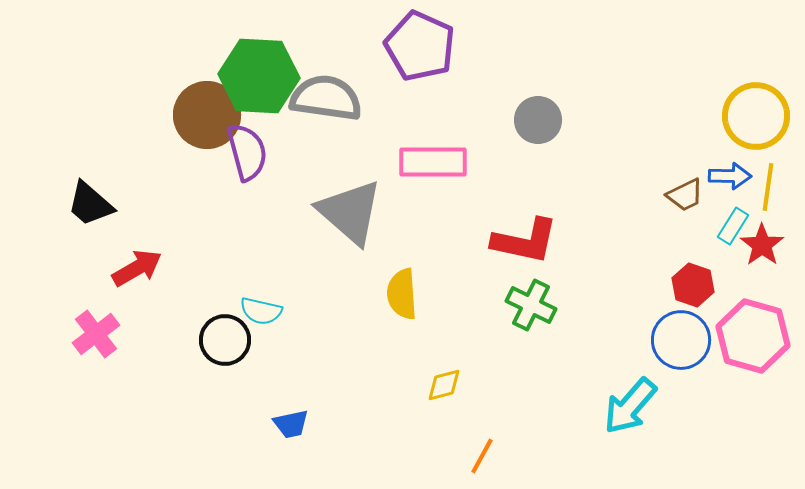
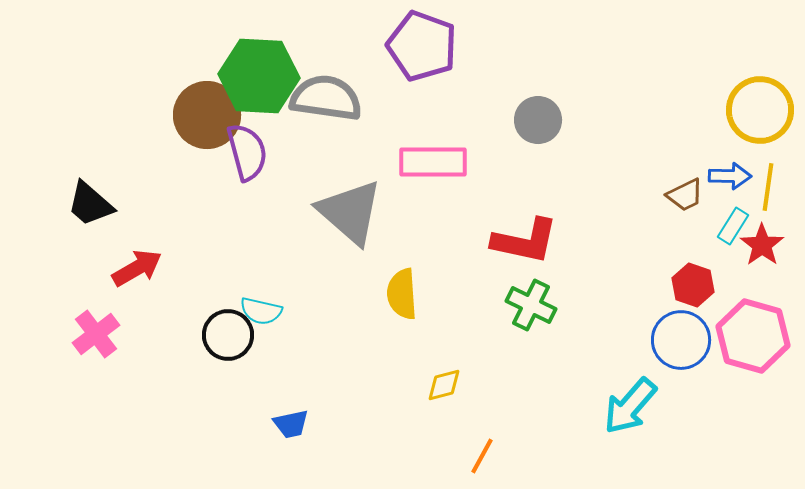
purple pentagon: moved 2 px right; rotated 4 degrees counterclockwise
yellow circle: moved 4 px right, 6 px up
black circle: moved 3 px right, 5 px up
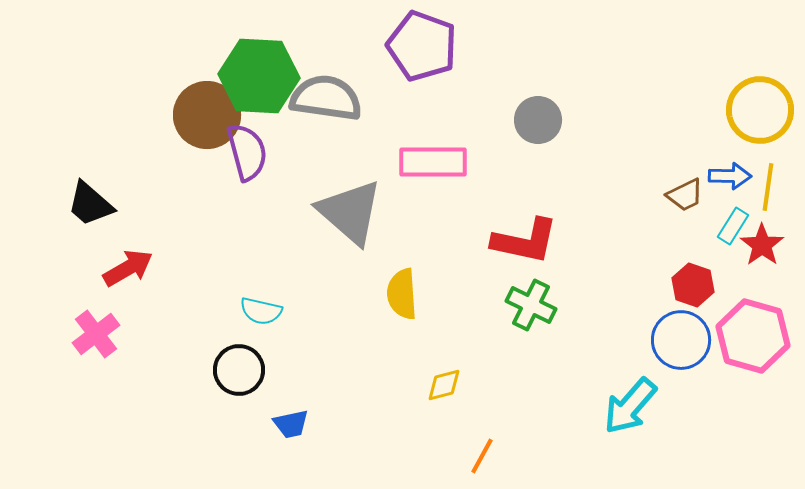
red arrow: moved 9 px left
black circle: moved 11 px right, 35 px down
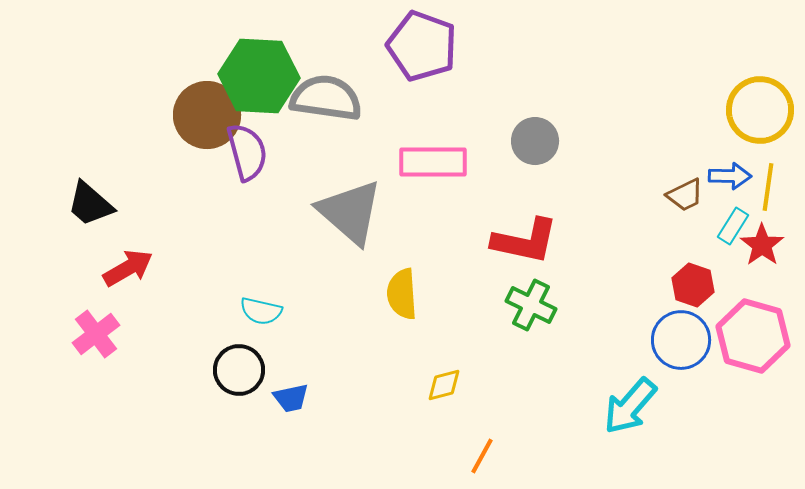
gray circle: moved 3 px left, 21 px down
blue trapezoid: moved 26 px up
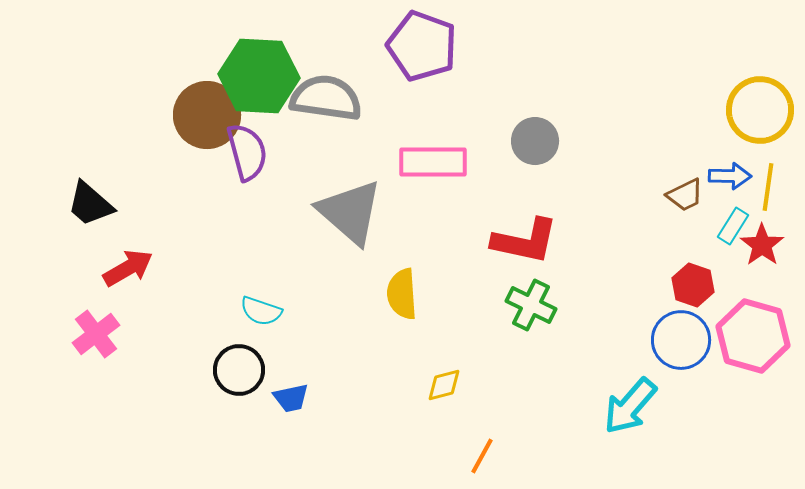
cyan semicircle: rotated 6 degrees clockwise
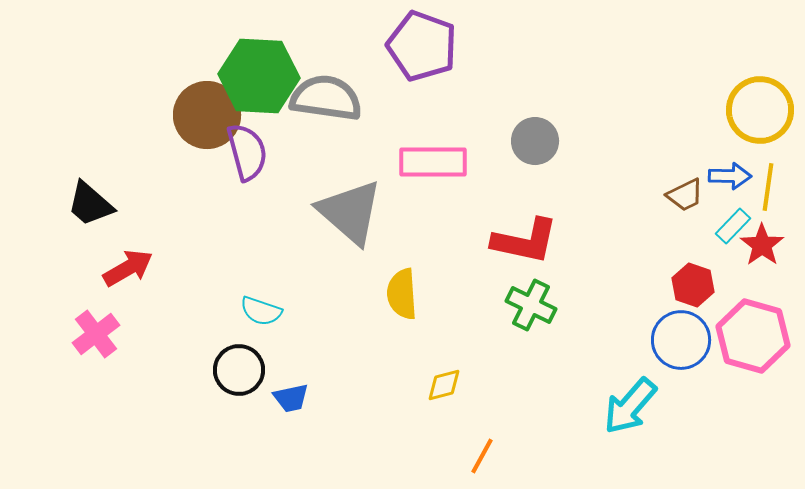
cyan rectangle: rotated 12 degrees clockwise
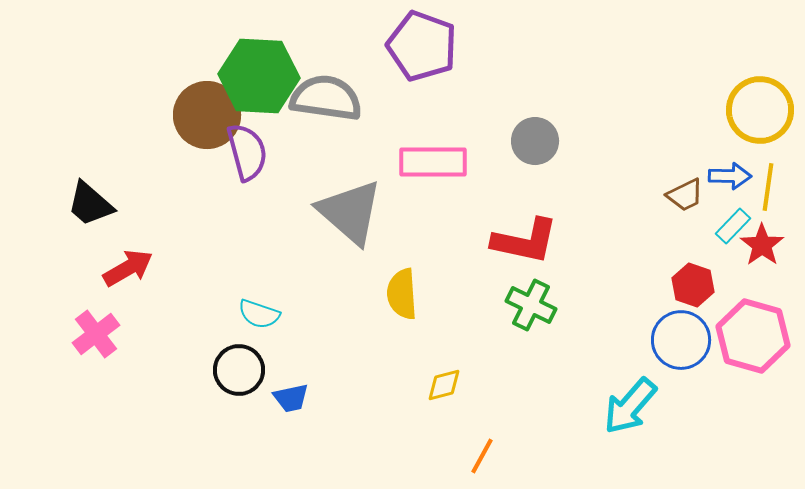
cyan semicircle: moved 2 px left, 3 px down
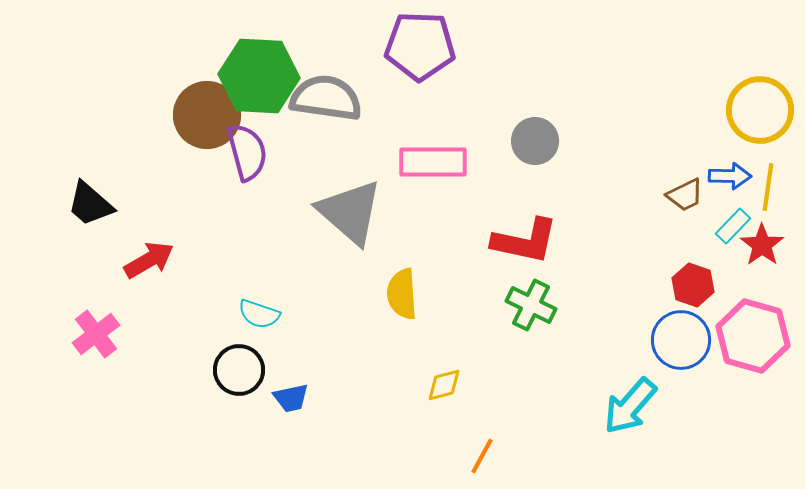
purple pentagon: moved 2 px left; rotated 18 degrees counterclockwise
red arrow: moved 21 px right, 8 px up
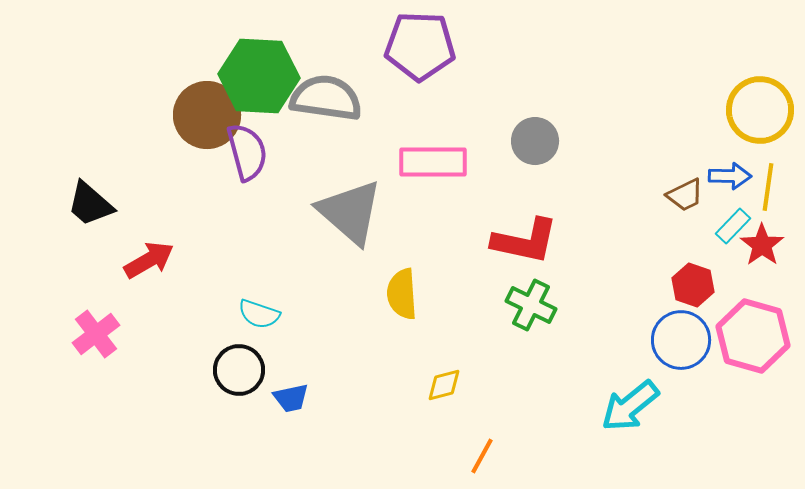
cyan arrow: rotated 10 degrees clockwise
